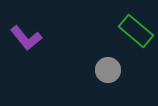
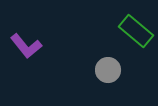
purple L-shape: moved 8 px down
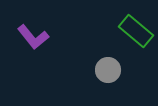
purple L-shape: moved 7 px right, 9 px up
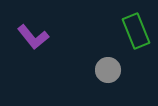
green rectangle: rotated 28 degrees clockwise
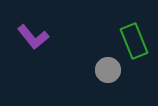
green rectangle: moved 2 px left, 10 px down
